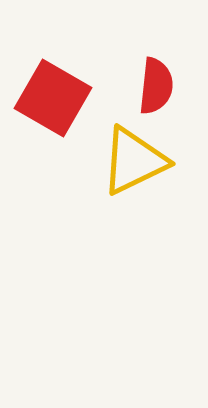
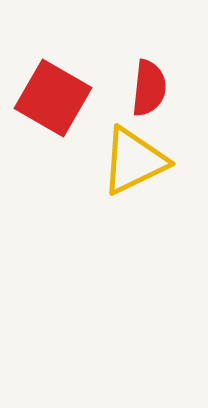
red semicircle: moved 7 px left, 2 px down
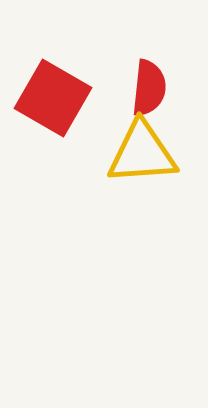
yellow triangle: moved 8 px right, 8 px up; rotated 22 degrees clockwise
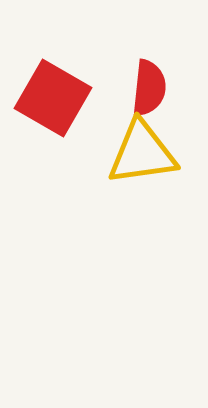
yellow triangle: rotated 4 degrees counterclockwise
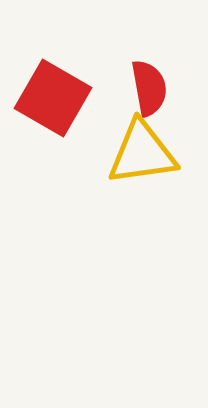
red semicircle: rotated 16 degrees counterclockwise
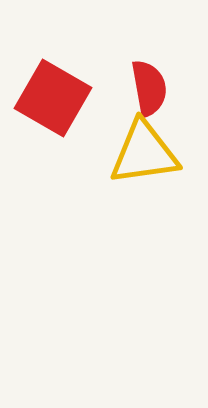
yellow triangle: moved 2 px right
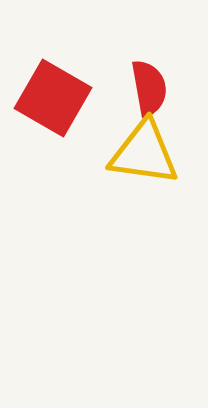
yellow triangle: rotated 16 degrees clockwise
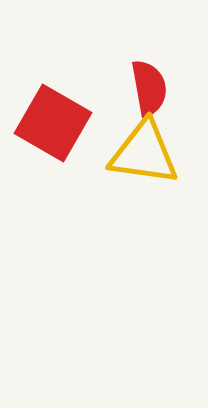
red square: moved 25 px down
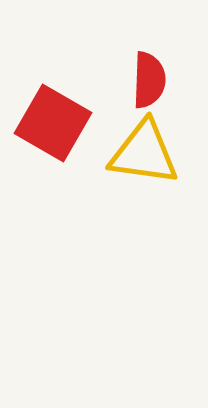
red semicircle: moved 8 px up; rotated 12 degrees clockwise
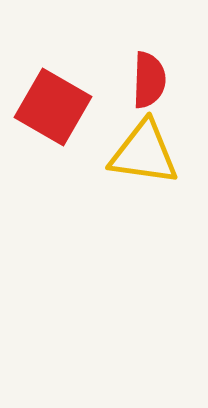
red square: moved 16 px up
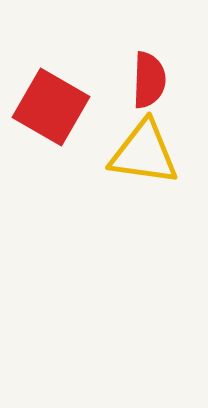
red square: moved 2 px left
